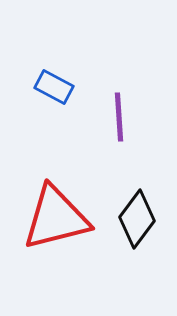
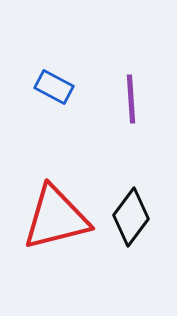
purple line: moved 12 px right, 18 px up
black diamond: moved 6 px left, 2 px up
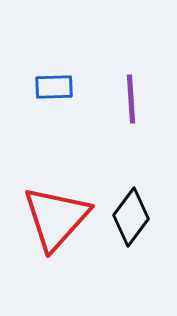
blue rectangle: rotated 30 degrees counterclockwise
red triangle: rotated 34 degrees counterclockwise
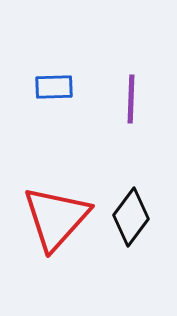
purple line: rotated 6 degrees clockwise
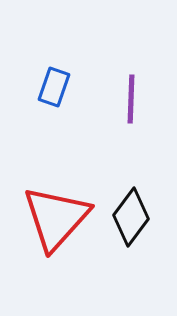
blue rectangle: rotated 69 degrees counterclockwise
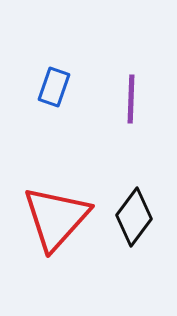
black diamond: moved 3 px right
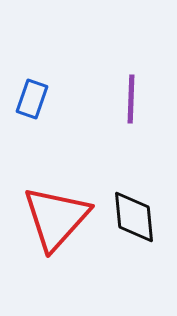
blue rectangle: moved 22 px left, 12 px down
black diamond: rotated 42 degrees counterclockwise
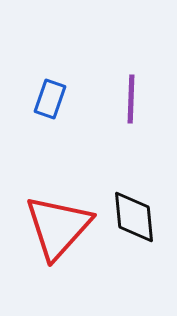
blue rectangle: moved 18 px right
red triangle: moved 2 px right, 9 px down
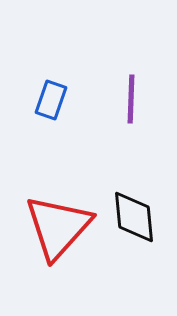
blue rectangle: moved 1 px right, 1 px down
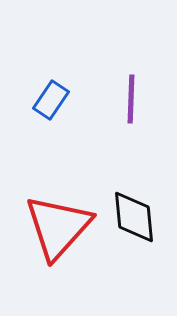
blue rectangle: rotated 15 degrees clockwise
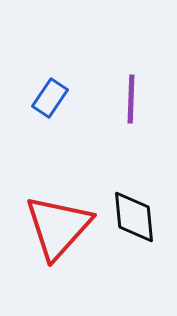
blue rectangle: moved 1 px left, 2 px up
